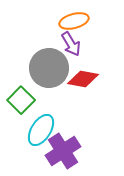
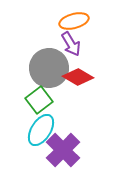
red diamond: moved 5 px left, 2 px up; rotated 20 degrees clockwise
green square: moved 18 px right; rotated 8 degrees clockwise
purple cross: moved 1 px up; rotated 12 degrees counterclockwise
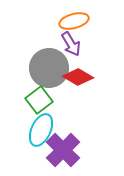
cyan ellipse: rotated 8 degrees counterclockwise
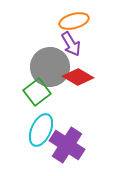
gray circle: moved 1 px right, 1 px up
green square: moved 2 px left, 8 px up
purple cross: moved 4 px right, 5 px up; rotated 12 degrees counterclockwise
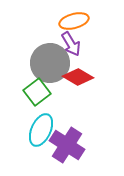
gray circle: moved 4 px up
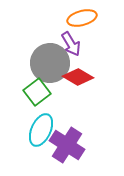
orange ellipse: moved 8 px right, 3 px up
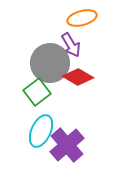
purple arrow: moved 1 px down
cyan ellipse: moved 1 px down
purple cross: rotated 16 degrees clockwise
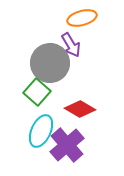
red diamond: moved 2 px right, 32 px down
green square: rotated 12 degrees counterclockwise
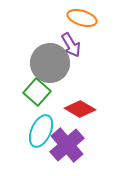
orange ellipse: rotated 32 degrees clockwise
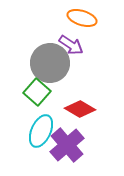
purple arrow: rotated 25 degrees counterclockwise
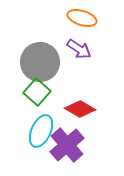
purple arrow: moved 8 px right, 4 px down
gray circle: moved 10 px left, 1 px up
